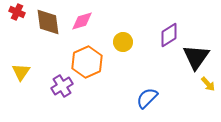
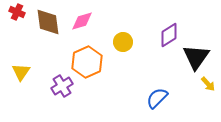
blue semicircle: moved 10 px right
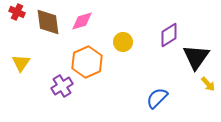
yellow triangle: moved 9 px up
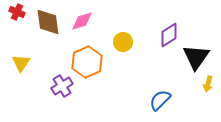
yellow arrow: rotated 56 degrees clockwise
blue semicircle: moved 3 px right, 2 px down
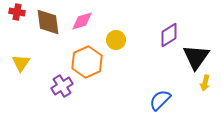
red cross: rotated 14 degrees counterclockwise
yellow circle: moved 7 px left, 2 px up
yellow arrow: moved 3 px left, 1 px up
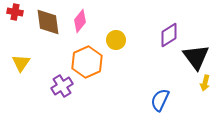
red cross: moved 2 px left
pink diamond: moved 2 px left; rotated 35 degrees counterclockwise
black triangle: rotated 12 degrees counterclockwise
blue semicircle: rotated 20 degrees counterclockwise
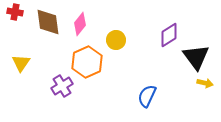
pink diamond: moved 3 px down
yellow arrow: rotated 91 degrees counterclockwise
blue semicircle: moved 13 px left, 4 px up
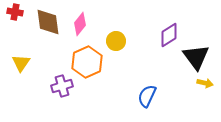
yellow circle: moved 1 px down
purple cross: rotated 15 degrees clockwise
